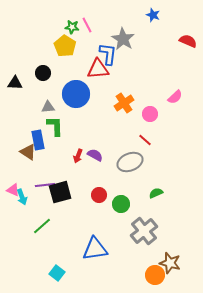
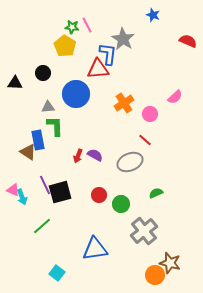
purple line: rotated 72 degrees clockwise
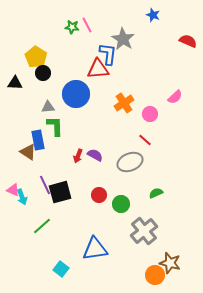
yellow pentagon: moved 29 px left, 11 px down
cyan square: moved 4 px right, 4 px up
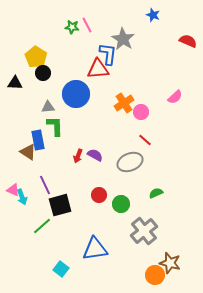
pink circle: moved 9 px left, 2 px up
black square: moved 13 px down
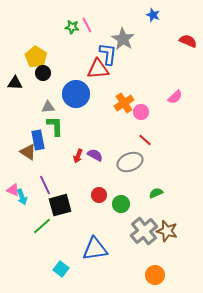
brown star: moved 3 px left, 32 px up
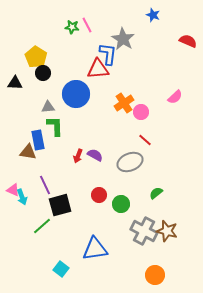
brown triangle: rotated 24 degrees counterclockwise
green semicircle: rotated 16 degrees counterclockwise
gray cross: rotated 24 degrees counterclockwise
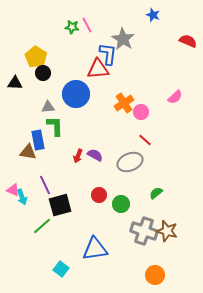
gray cross: rotated 8 degrees counterclockwise
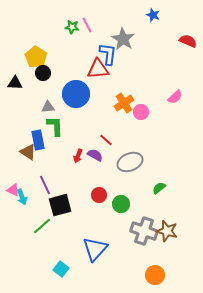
red line: moved 39 px left
brown triangle: rotated 24 degrees clockwise
green semicircle: moved 3 px right, 5 px up
blue triangle: rotated 40 degrees counterclockwise
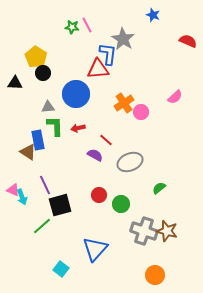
red arrow: moved 28 px up; rotated 56 degrees clockwise
